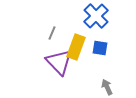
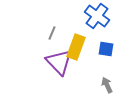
blue cross: moved 1 px right; rotated 10 degrees counterclockwise
blue square: moved 6 px right, 1 px down
gray arrow: moved 2 px up
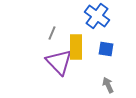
yellow rectangle: rotated 20 degrees counterclockwise
gray arrow: moved 1 px right
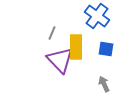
purple triangle: moved 1 px right, 2 px up
gray arrow: moved 4 px left, 1 px up
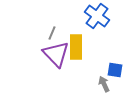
blue square: moved 9 px right, 21 px down
purple triangle: moved 4 px left, 6 px up
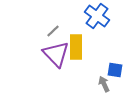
gray line: moved 1 px right, 2 px up; rotated 24 degrees clockwise
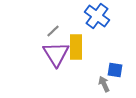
purple triangle: rotated 12 degrees clockwise
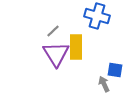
blue cross: rotated 20 degrees counterclockwise
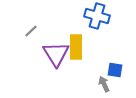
gray line: moved 22 px left
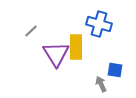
blue cross: moved 2 px right, 8 px down
gray arrow: moved 3 px left
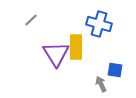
gray line: moved 11 px up
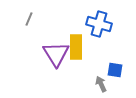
gray line: moved 2 px left, 1 px up; rotated 24 degrees counterclockwise
